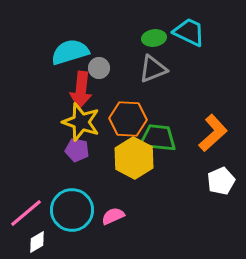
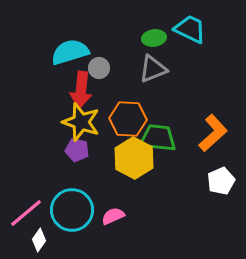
cyan trapezoid: moved 1 px right, 3 px up
white diamond: moved 2 px right, 2 px up; rotated 25 degrees counterclockwise
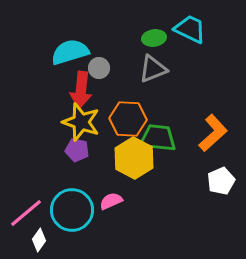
pink semicircle: moved 2 px left, 15 px up
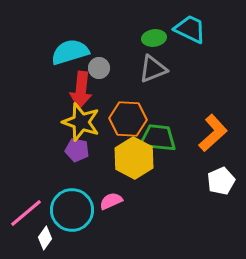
white diamond: moved 6 px right, 2 px up
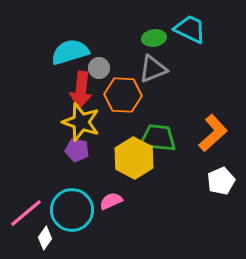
orange hexagon: moved 5 px left, 24 px up
